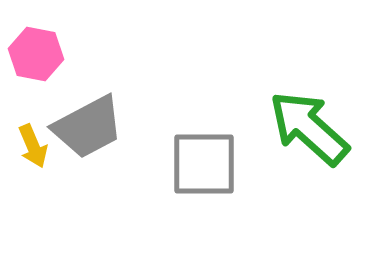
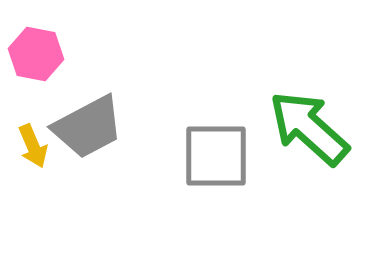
gray square: moved 12 px right, 8 px up
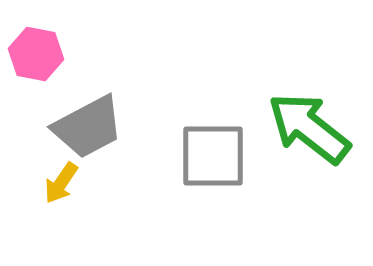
green arrow: rotated 4 degrees counterclockwise
yellow arrow: moved 28 px right, 37 px down; rotated 57 degrees clockwise
gray square: moved 3 px left
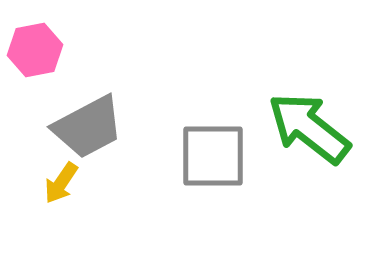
pink hexagon: moved 1 px left, 4 px up; rotated 22 degrees counterclockwise
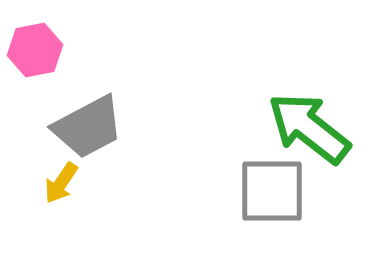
gray square: moved 59 px right, 35 px down
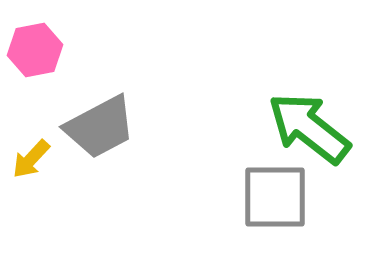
gray trapezoid: moved 12 px right
yellow arrow: moved 30 px left, 24 px up; rotated 9 degrees clockwise
gray square: moved 3 px right, 6 px down
